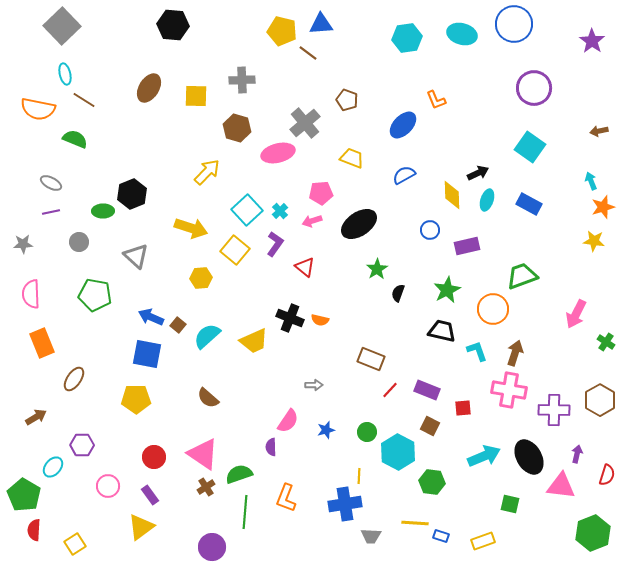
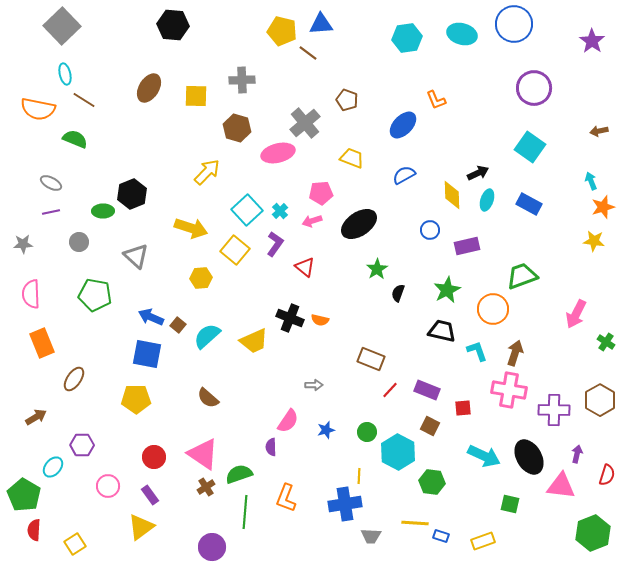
cyan arrow at (484, 456): rotated 48 degrees clockwise
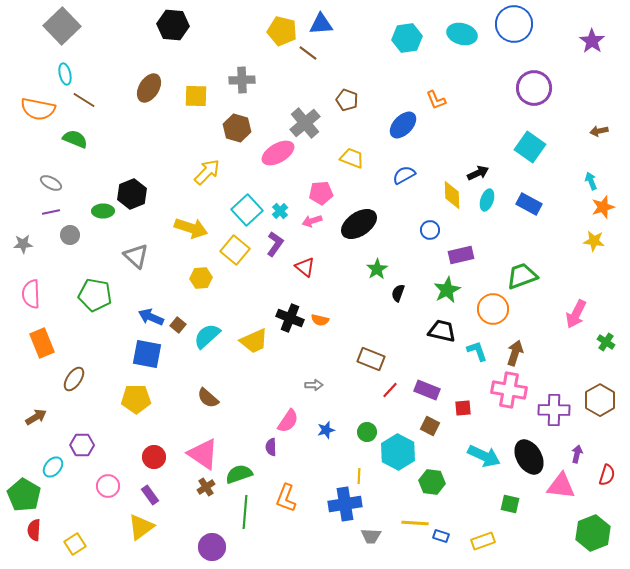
pink ellipse at (278, 153): rotated 16 degrees counterclockwise
gray circle at (79, 242): moved 9 px left, 7 px up
purple rectangle at (467, 246): moved 6 px left, 9 px down
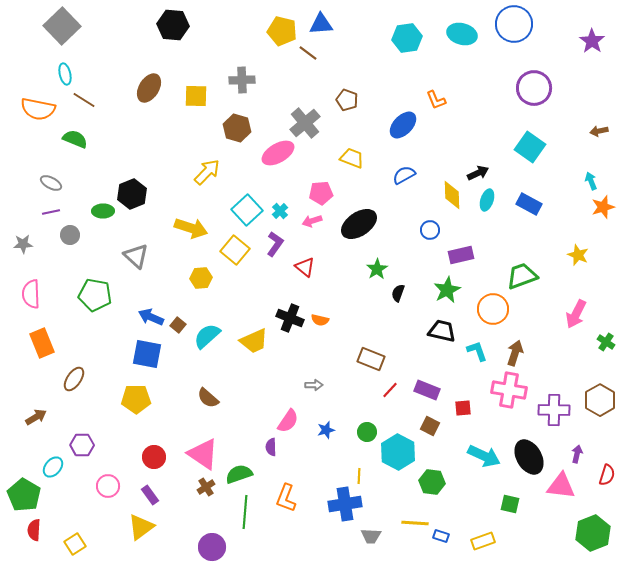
yellow star at (594, 241): moved 16 px left, 14 px down; rotated 15 degrees clockwise
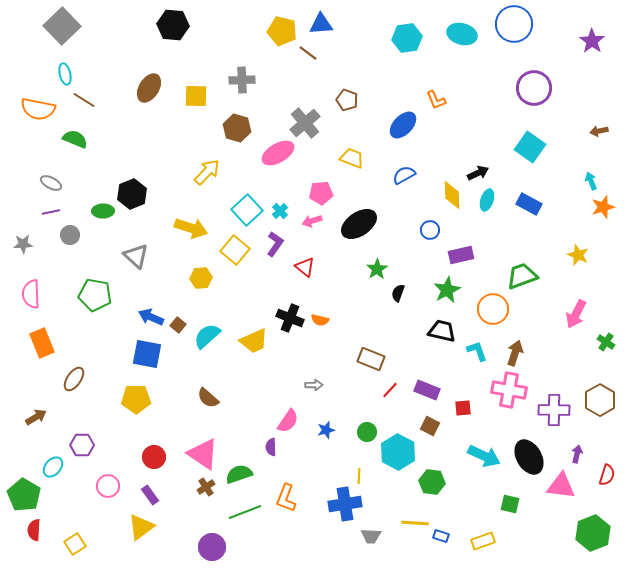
green line at (245, 512): rotated 64 degrees clockwise
